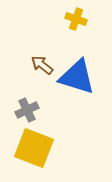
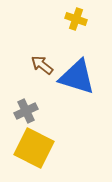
gray cross: moved 1 px left, 1 px down
yellow square: rotated 6 degrees clockwise
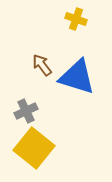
brown arrow: rotated 15 degrees clockwise
yellow square: rotated 12 degrees clockwise
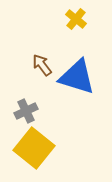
yellow cross: rotated 20 degrees clockwise
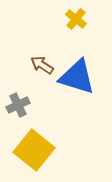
brown arrow: rotated 20 degrees counterclockwise
gray cross: moved 8 px left, 6 px up
yellow square: moved 2 px down
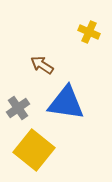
yellow cross: moved 13 px right, 13 px down; rotated 15 degrees counterclockwise
blue triangle: moved 11 px left, 26 px down; rotated 9 degrees counterclockwise
gray cross: moved 3 px down; rotated 10 degrees counterclockwise
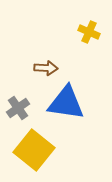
brown arrow: moved 4 px right, 3 px down; rotated 150 degrees clockwise
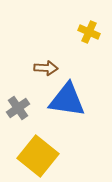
blue triangle: moved 1 px right, 3 px up
yellow square: moved 4 px right, 6 px down
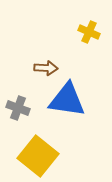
gray cross: rotated 35 degrees counterclockwise
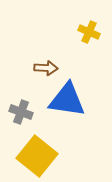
gray cross: moved 3 px right, 4 px down
yellow square: moved 1 px left
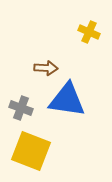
gray cross: moved 4 px up
yellow square: moved 6 px left, 5 px up; rotated 18 degrees counterclockwise
